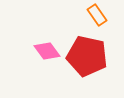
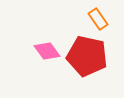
orange rectangle: moved 1 px right, 4 px down
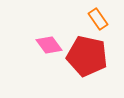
pink diamond: moved 2 px right, 6 px up
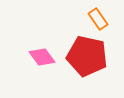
pink diamond: moved 7 px left, 12 px down
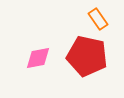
pink diamond: moved 4 px left, 1 px down; rotated 64 degrees counterclockwise
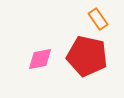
pink diamond: moved 2 px right, 1 px down
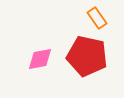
orange rectangle: moved 1 px left, 1 px up
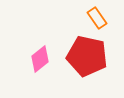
pink diamond: rotated 28 degrees counterclockwise
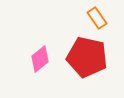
red pentagon: moved 1 px down
